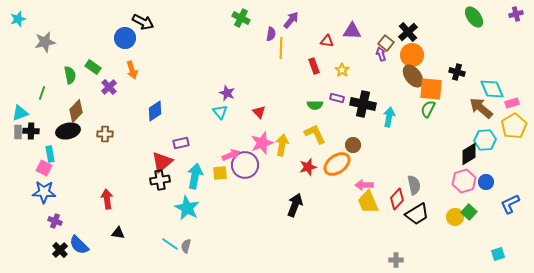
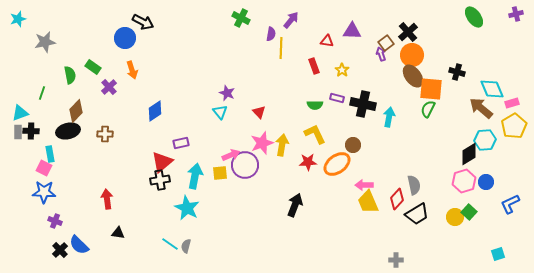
brown square at (386, 43): rotated 14 degrees clockwise
red star at (308, 167): moved 5 px up; rotated 12 degrees clockwise
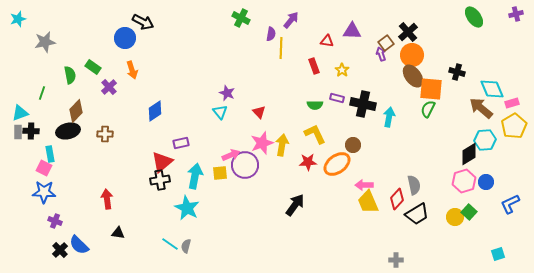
black arrow at (295, 205): rotated 15 degrees clockwise
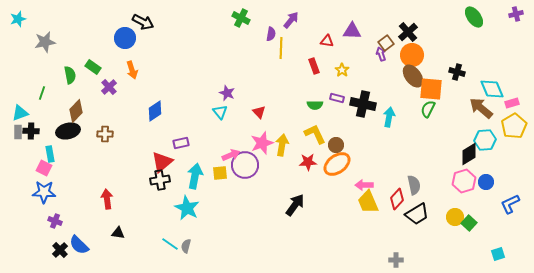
brown circle at (353, 145): moved 17 px left
green square at (469, 212): moved 11 px down
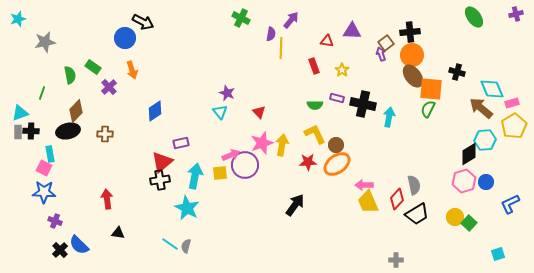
black cross at (408, 32): moved 2 px right; rotated 36 degrees clockwise
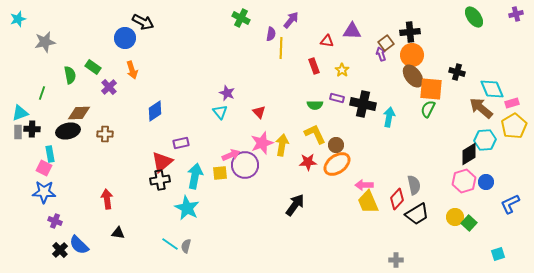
brown diamond at (76, 111): moved 3 px right, 2 px down; rotated 45 degrees clockwise
black cross at (31, 131): moved 1 px right, 2 px up
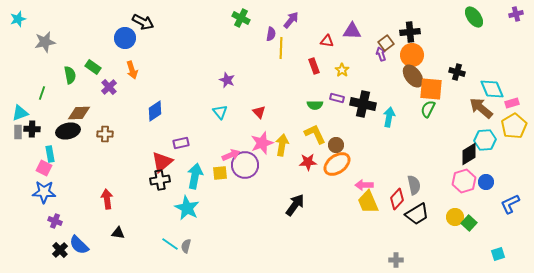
purple star at (227, 93): moved 13 px up
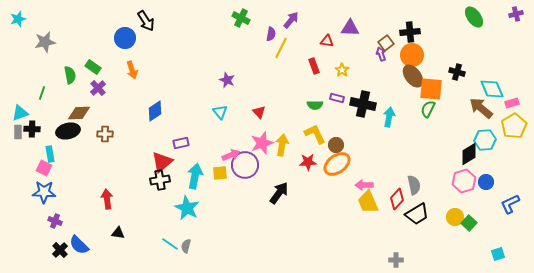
black arrow at (143, 22): moved 3 px right, 1 px up; rotated 30 degrees clockwise
purple triangle at (352, 31): moved 2 px left, 3 px up
yellow line at (281, 48): rotated 25 degrees clockwise
purple cross at (109, 87): moved 11 px left, 1 px down
black arrow at (295, 205): moved 16 px left, 12 px up
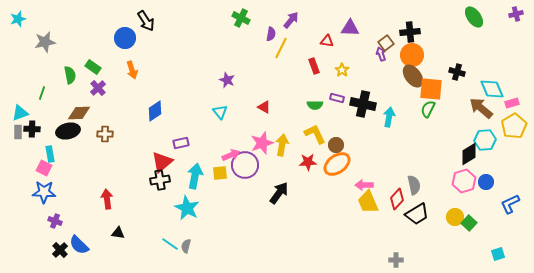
red triangle at (259, 112): moved 5 px right, 5 px up; rotated 16 degrees counterclockwise
